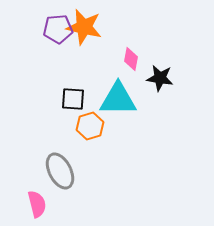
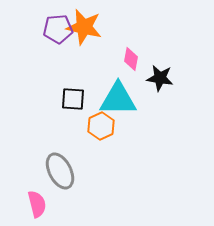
orange hexagon: moved 11 px right; rotated 8 degrees counterclockwise
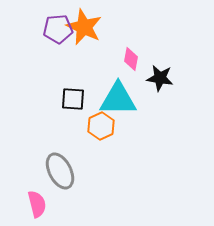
orange star: rotated 12 degrees clockwise
